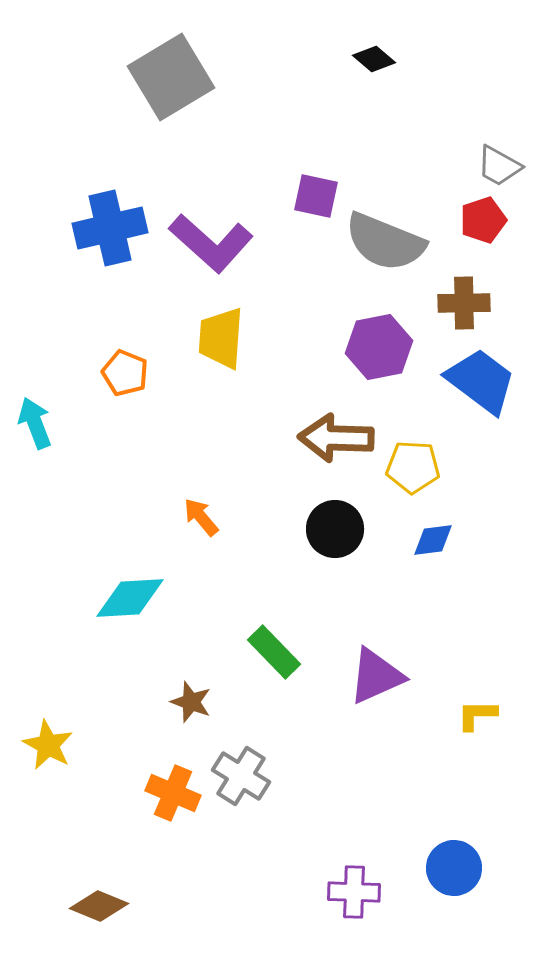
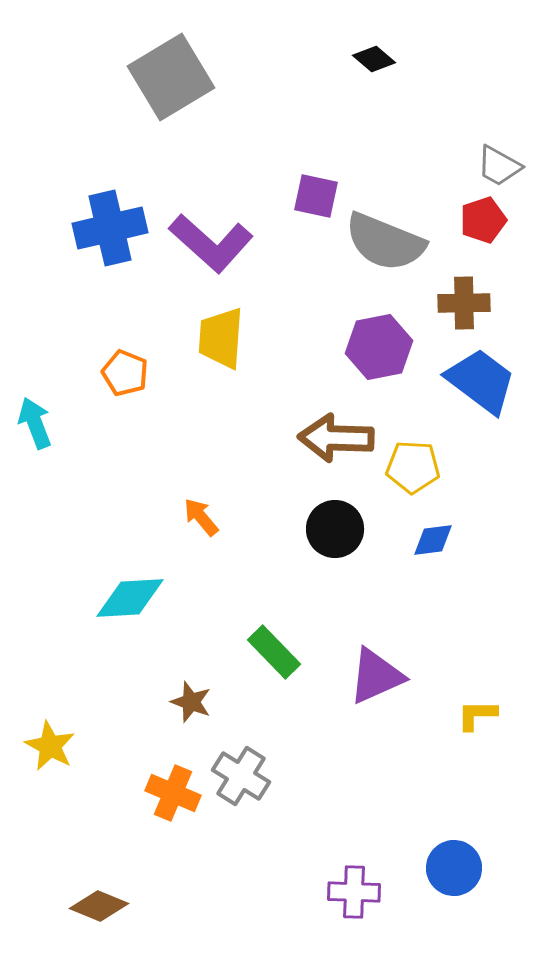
yellow star: moved 2 px right, 1 px down
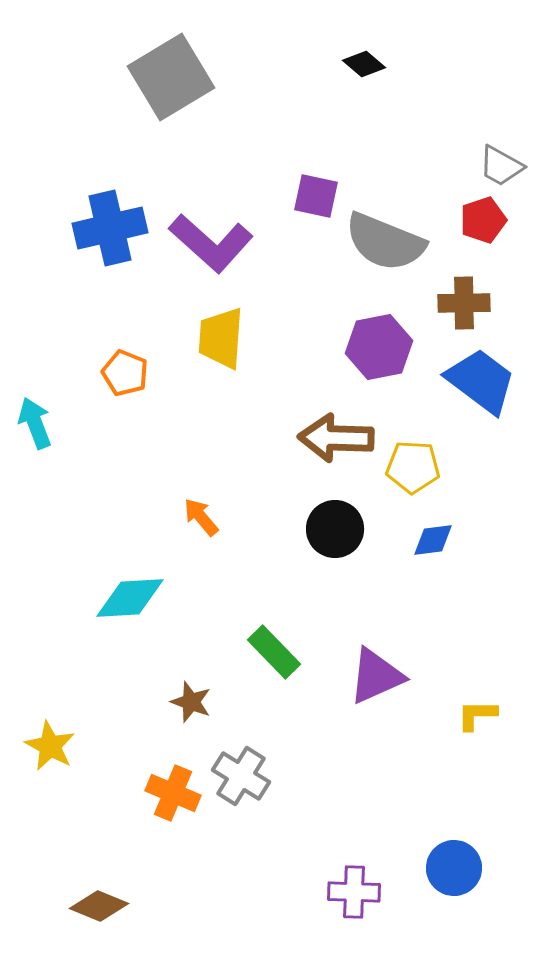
black diamond: moved 10 px left, 5 px down
gray trapezoid: moved 2 px right
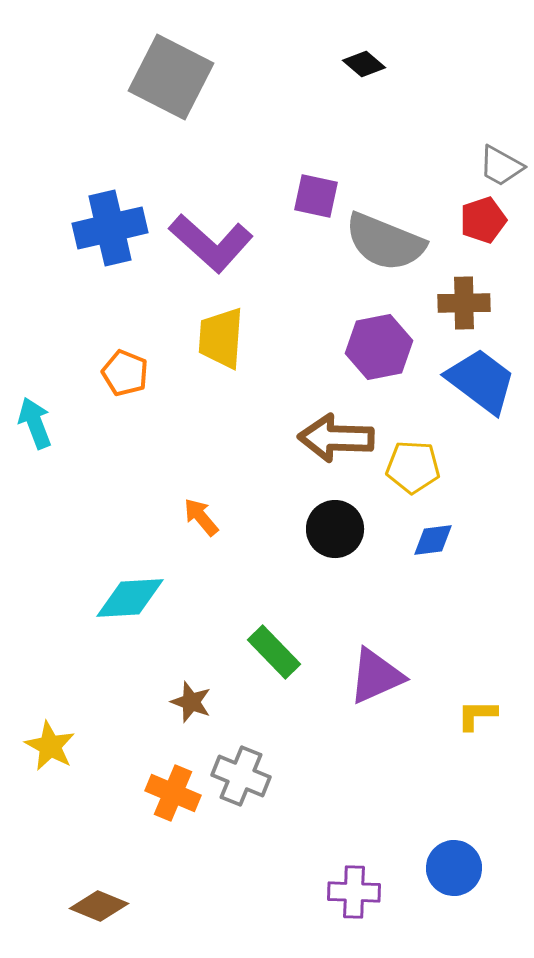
gray square: rotated 32 degrees counterclockwise
gray cross: rotated 10 degrees counterclockwise
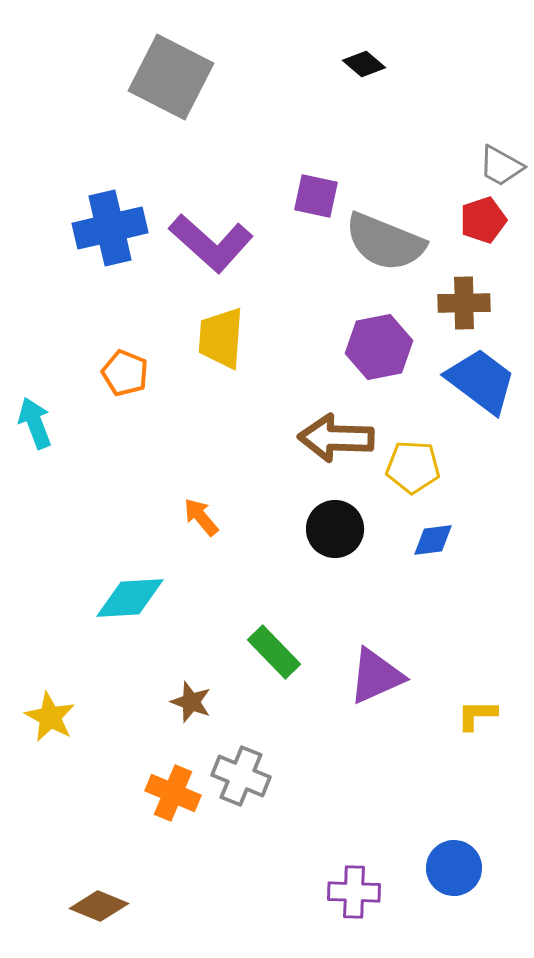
yellow star: moved 29 px up
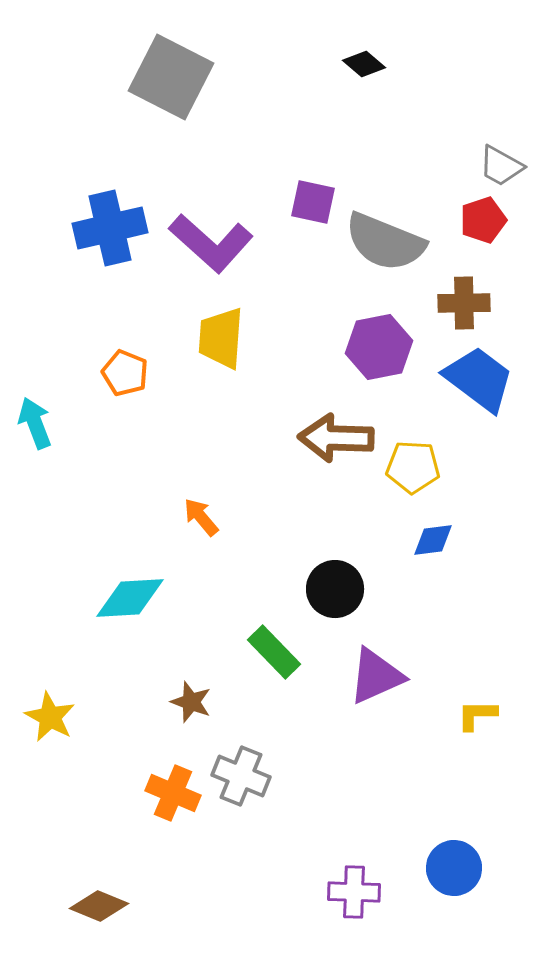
purple square: moved 3 px left, 6 px down
blue trapezoid: moved 2 px left, 2 px up
black circle: moved 60 px down
